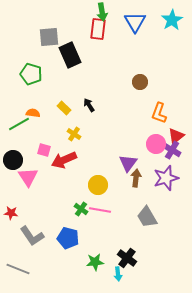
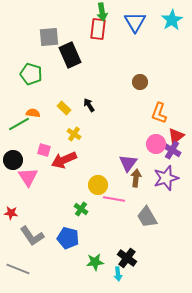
pink line: moved 14 px right, 11 px up
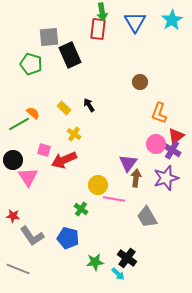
green pentagon: moved 10 px up
orange semicircle: rotated 32 degrees clockwise
red star: moved 2 px right, 3 px down
cyan arrow: rotated 40 degrees counterclockwise
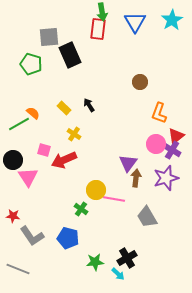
yellow circle: moved 2 px left, 5 px down
black cross: rotated 24 degrees clockwise
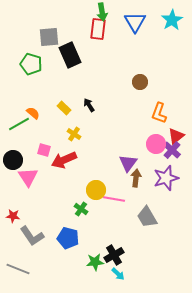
purple cross: rotated 12 degrees clockwise
black cross: moved 13 px left, 3 px up
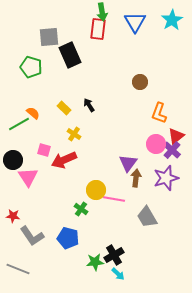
green pentagon: moved 3 px down
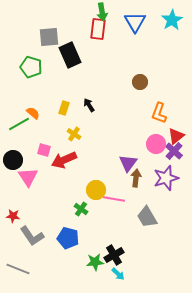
yellow rectangle: rotated 64 degrees clockwise
purple cross: moved 2 px right, 1 px down
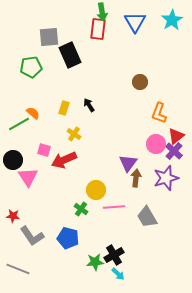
green pentagon: rotated 25 degrees counterclockwise
pink line: moved 8 px down; rotated 15 degrees counterclockwise
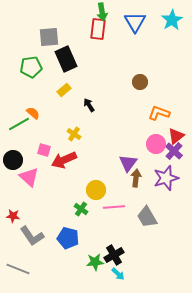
black rectangle: moved 4 px left, 4 px down
yellow rectangle: moved 18 px up; rotated 32 degrees clockwise
orange L-shape: rotated 90 degrees clockwise
pink triangle: moved 1 px right; rotated 15 degrees counterclockwise
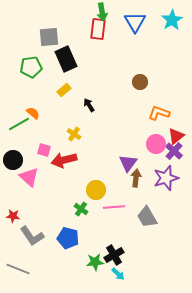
red arrow: rotated 10 degrees clockwise
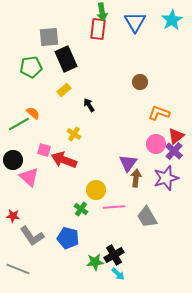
red arrow: rotated 35 degrees clockwise
